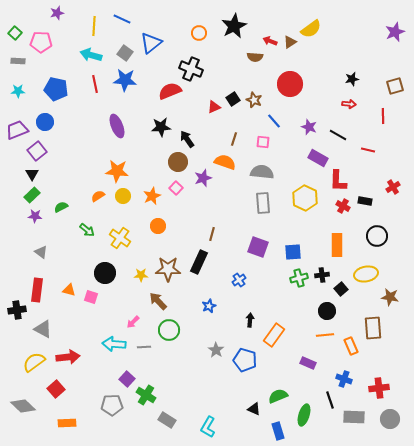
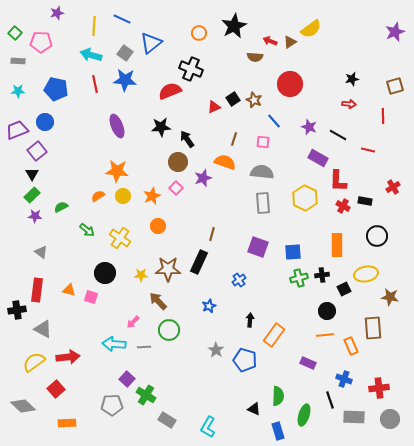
black square at (341, 289): moved 3 px right; rotated 16 degrees clockwise
green semicircle at (278, 396): rotated 114 degrees clockwise
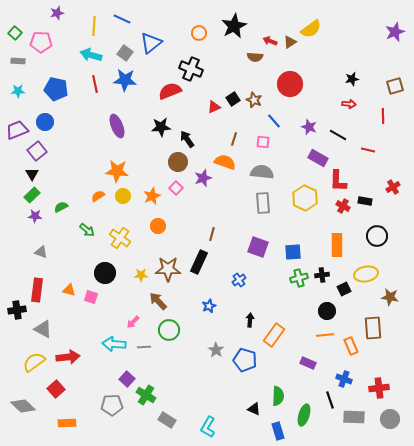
gray triangle at (41, 252): rotated 16 degrees counterclockwise
